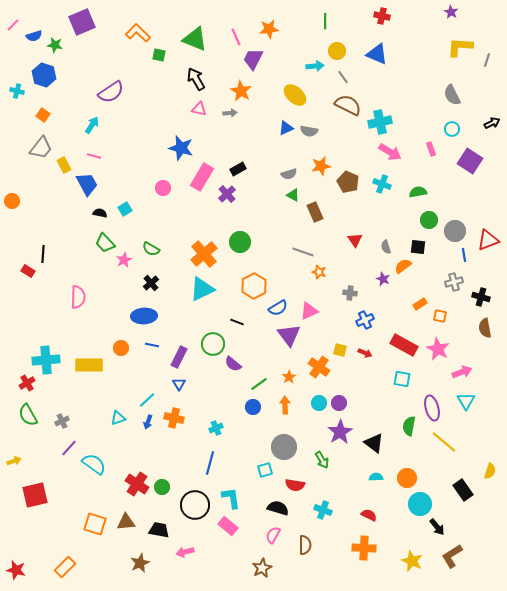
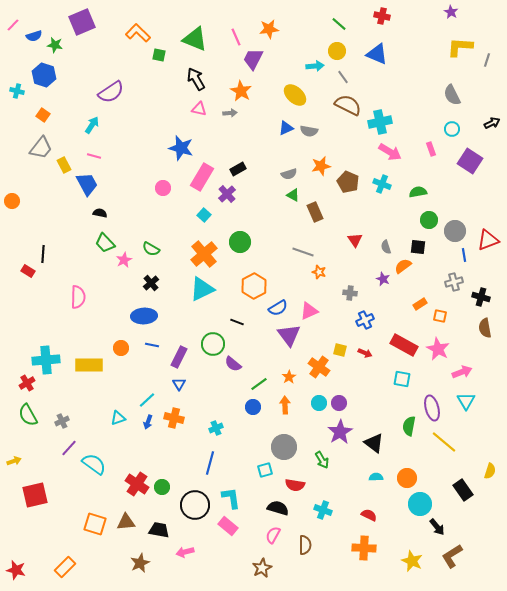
green line at (325, 21): moved 14 px right, 3 px down; rotated 49 degrees counterclockwise
cyan square at (125, 209): moved 79 px right, 6 px down; rotated 16 degrees counterclockwise
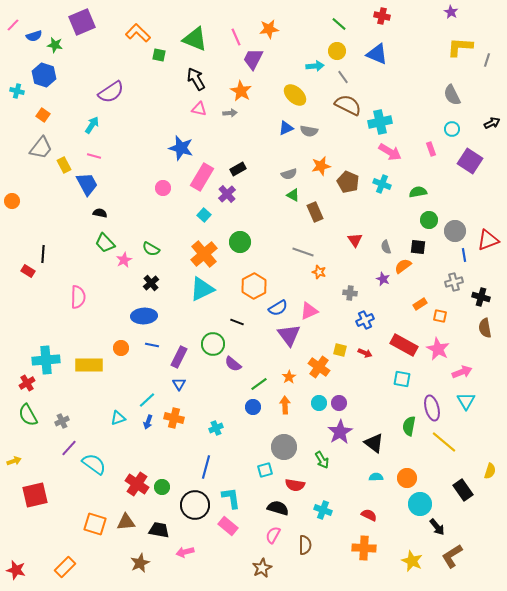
blue line at (210, 463): moved 4 px left, 4 px down
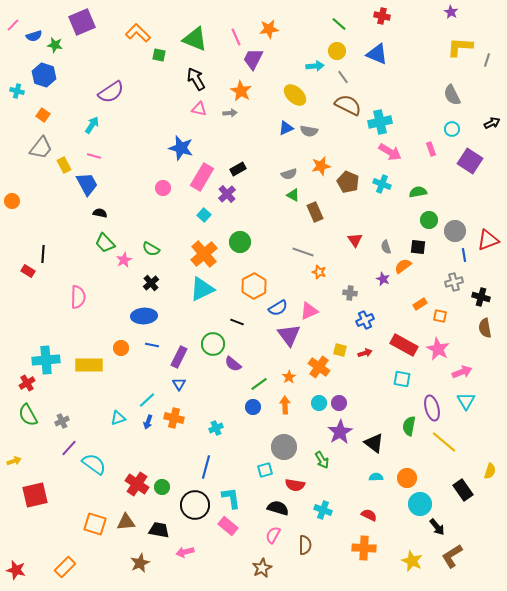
red arrow at (365, 353): rotated 40 degrees counterclockwise
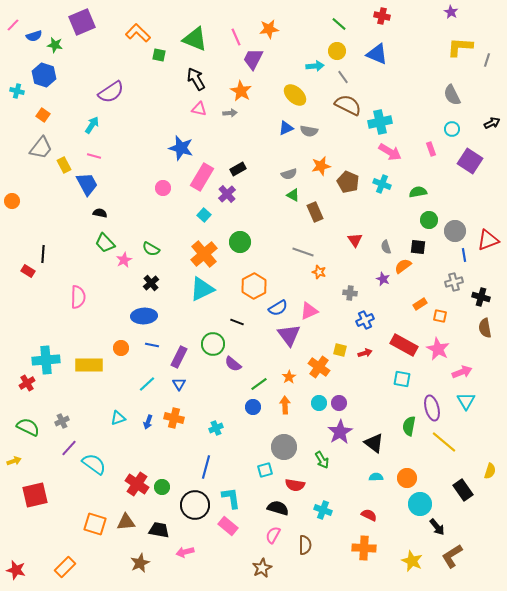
cyan line at (147, 400): moved 16 px up
green semicircle at (28, 415): moved 12 px down; rotated 145 degrees clockwise
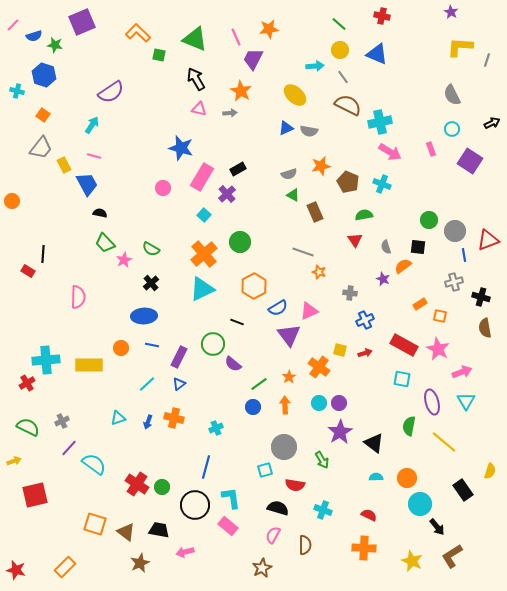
yellow circle at (337, 51): moved 3 px right, 1 px up
green semicircle at (418, 192): moved 54 px left, 23 px down
blue triangle at (179, 384): rotated 24 degrees clockwise
purple ellipse at (432, 408): moved 6 px up
brown triangle at (126, 522): moved 10 px down; rotated 42 degrees clockwise
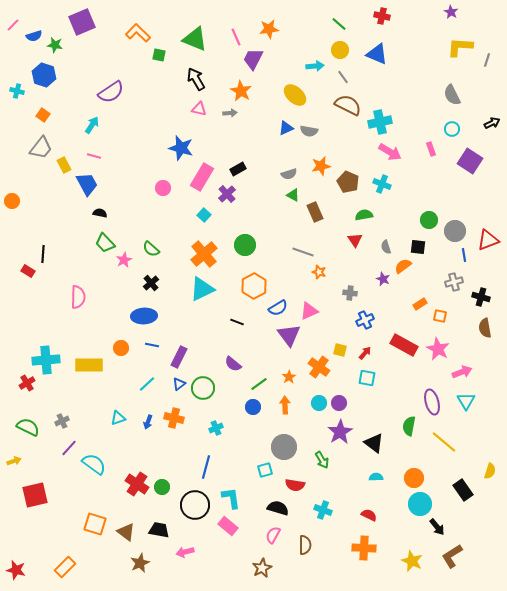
green circle at (240, 242): moved 5 px right, 3 px down
green semicircle at (151, 249): rotated 12 degrees clockwise
green circle at (213, 344): moved 10 px left, 44 px down
red arrow at (365, 353): rotated 32 degrees counterclockwise
cyan square at (402, 379): moved 35 px left, 1 px up
orange circle at (407, 478): moved 7 px right
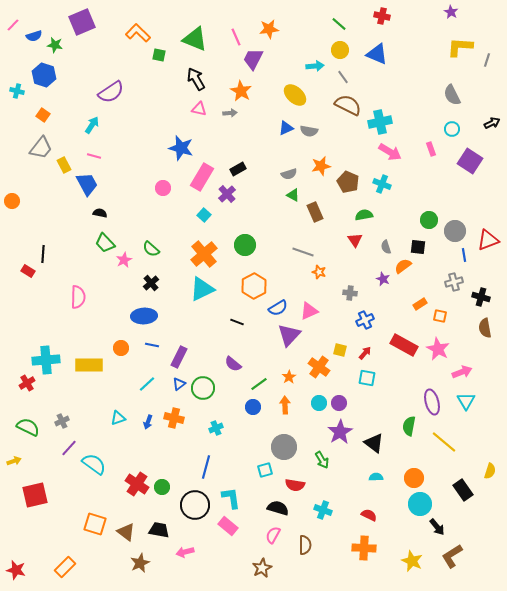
purple triangle at (289, 335): rotated 20 degrees clockwise
